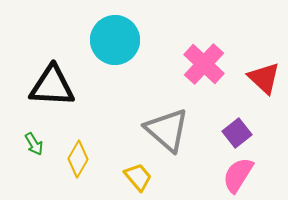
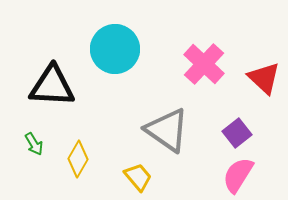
cyan circle: moved 9 px down
gray triangle: rotated 6 degrees counterclockwise
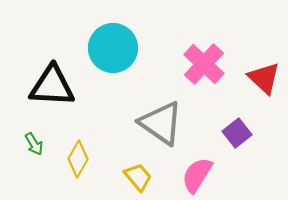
cyan circle: moved 2 px left, 1 px up
gray triangle: moved 6 px left, 7 px up
pink semicircle: moved 41 px left
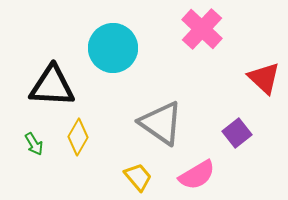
pink cross: moved 2 px left, 35 px up
yellow diamond: moved 22 px up
pink semicircle: rotated 153 degrees counterclockwise
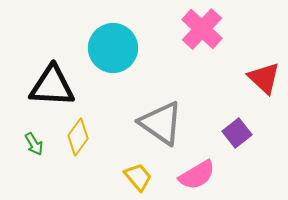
yellow diamond: rotated 6 degrees clockwise
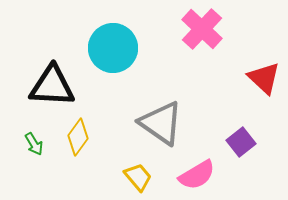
purple square: moved 4 px right, 9 px down
